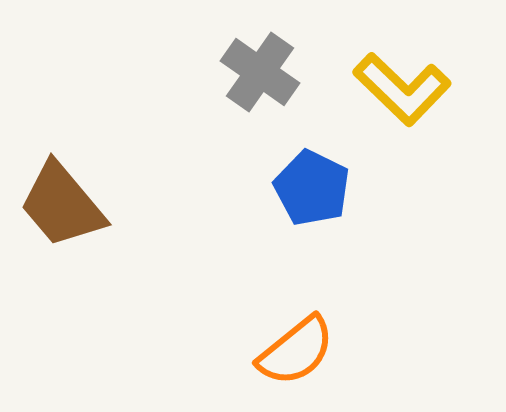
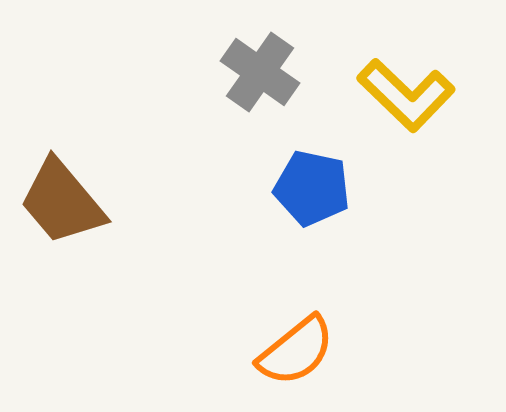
yellow L-shape: moved 4 px right, 6 px down
blue pentagon: rotated 14 degrees counterclockwise
brown trapezoid: moved 3 px up
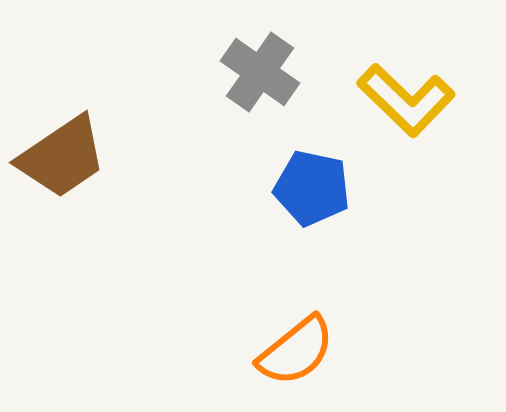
yellow L-shape: moved 5 px down
brown trapezoid: moved 45 px up; rotated 84 degrees counterclockwise
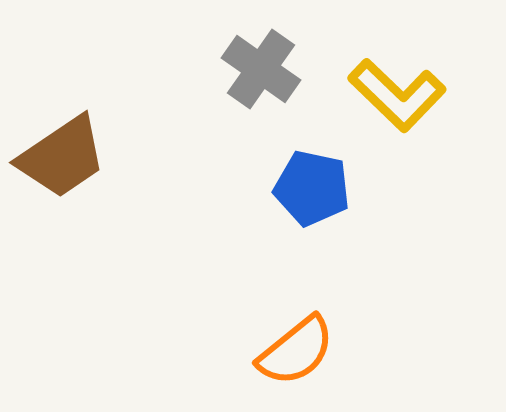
gray cross: moved 1 px right, 3 px up
yellow L-shape: moved 9 px left, 5 px up
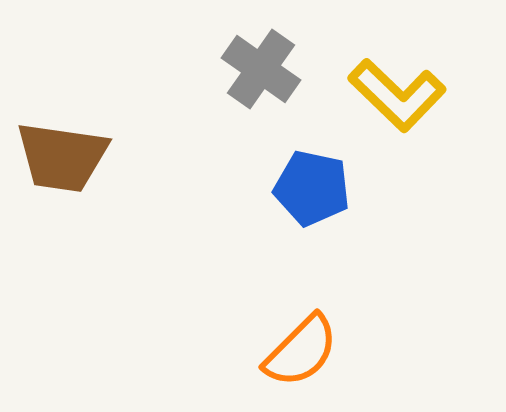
brown trapezoid: rotated 42 degrees clockwise
orange semicircle: moved 5 px right; rotated 6 degrees counterclockwise
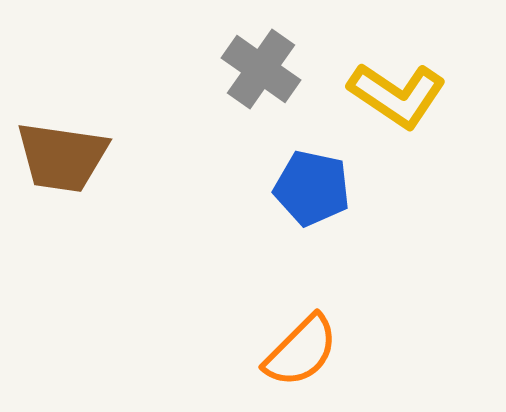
yellow L-shape: rotated 10 degrees counterclockwise
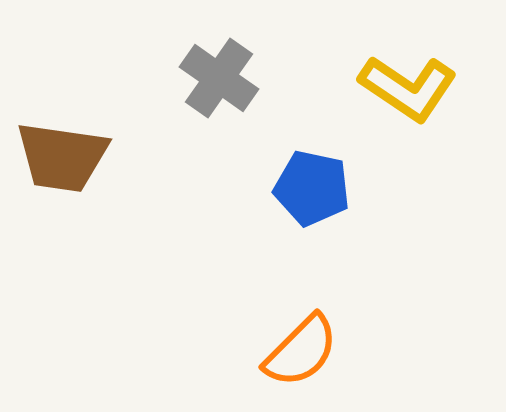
gray cross: moved 42 px left, 9 px down
yellow L-shape: moved 11 px right, 7 px up
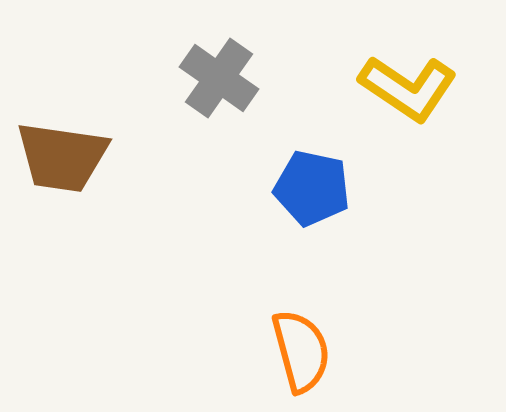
orange semicircle: rotated 60 degrees counterclockwise
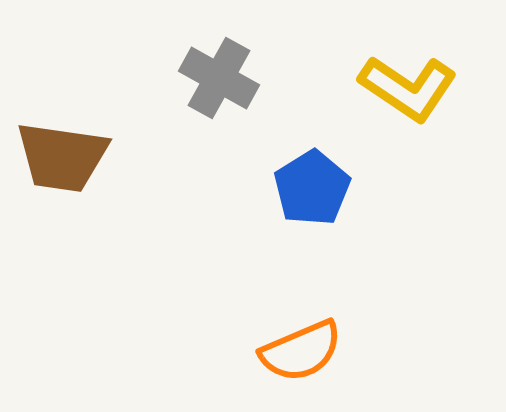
gray cross: rotated 6 degrees counterclockwise
blue pentagon: rotated 28 degrees clockwise
orange semicircle: rotated 82 degrees clockwise
